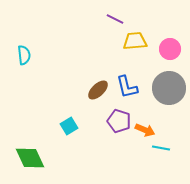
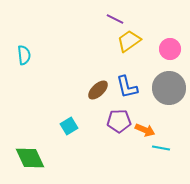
yellow trapezoid: moved 6 px left; rotated 30 degrees counterclockwise
purple pentagon: rotated 20 degrees counterclockwise
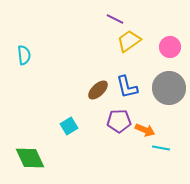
pink circle: moved 2 px up
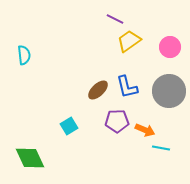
gray circle: moved 3 px down
purple pentagon: moved 2 px left
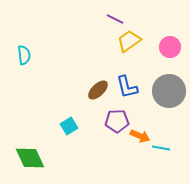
orange arrow: moved 5 px left, 6 px down
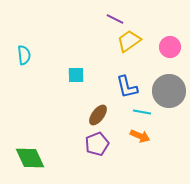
brown ellipse: moved 25 px down; rotated 10 degrees counterclockwise
purple pentagon: moved 20 px left, 23 px down; rotated 20 degrees counterclockwise
cyan square: moved 7 px right, 51 px up; rotated 30 degrees clockwise
cyan line: moved 19 px left, 36 px up
